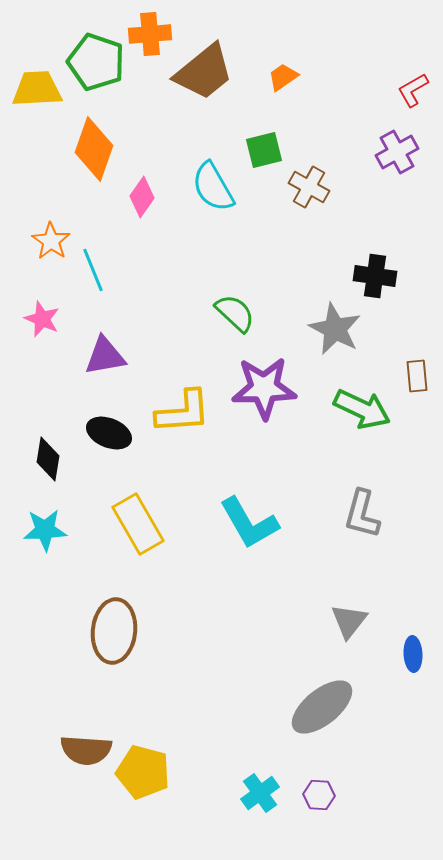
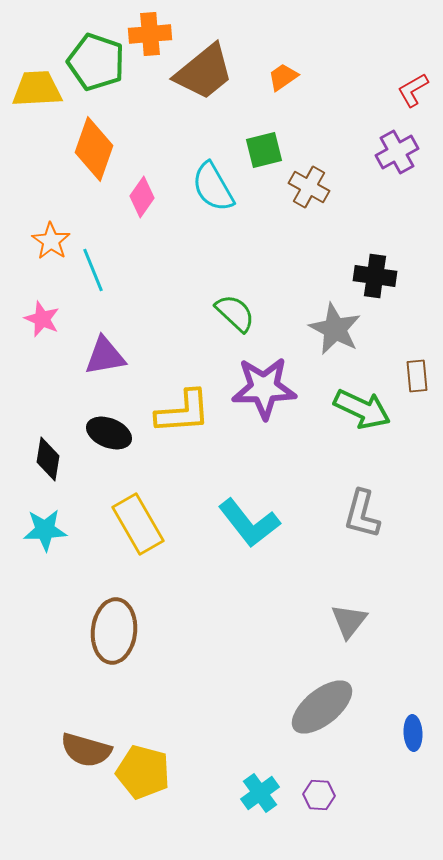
cyan L-shape: rotated 8 degrees counterclockwise
blue ellipse: moved 79 px down
brown semicircle: rotated 12 degrees clockwise
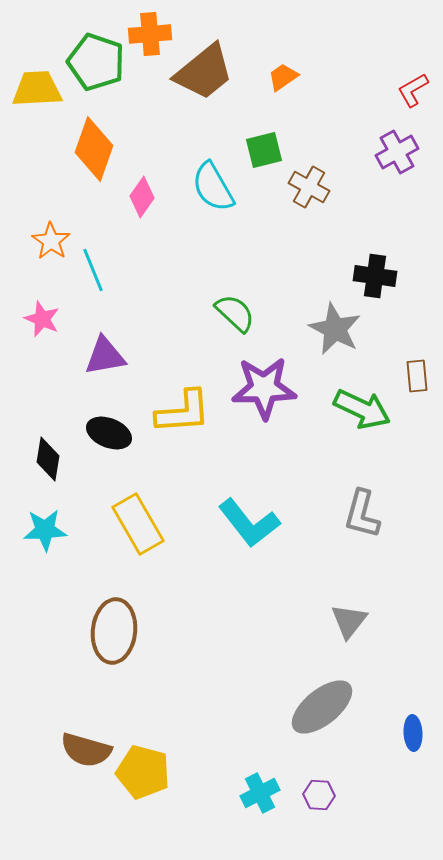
cyan cross: rotated 9 degrees clockwise
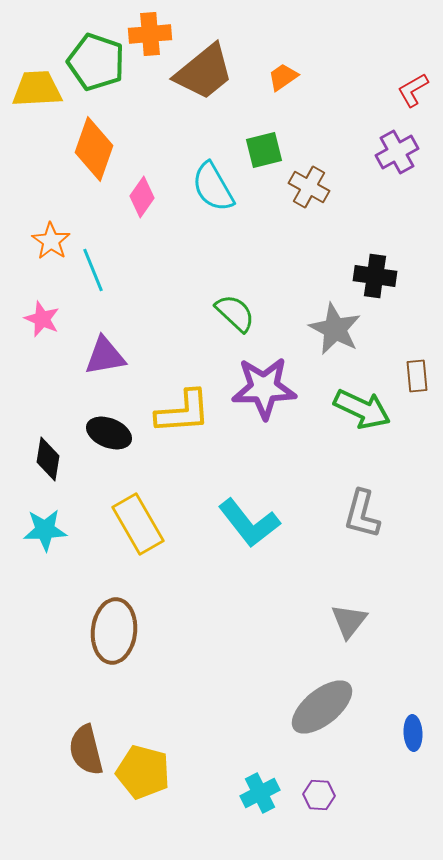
brown semicircle: rotated 60 degrees clockwise
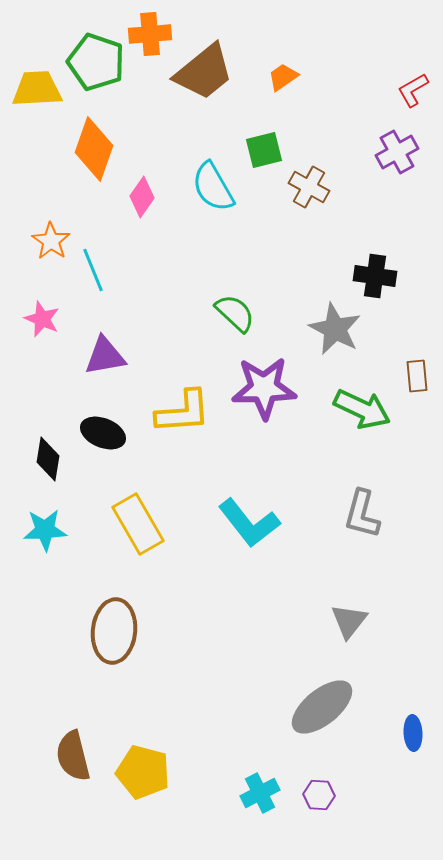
black ellipse: moved 6 px left
brown semicircle: moved 13 px left, 6 px down
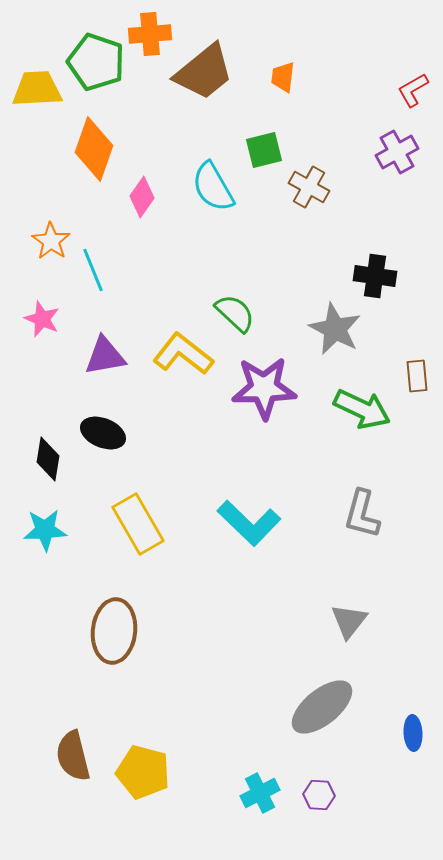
orange trapezoid: rotated 48 degrees counterclockwise
yellow L-shape: moved 58 px up; rotated 138 degrees counterclockwise
cyan L-shape: rotated 8 degrees counterclockwise
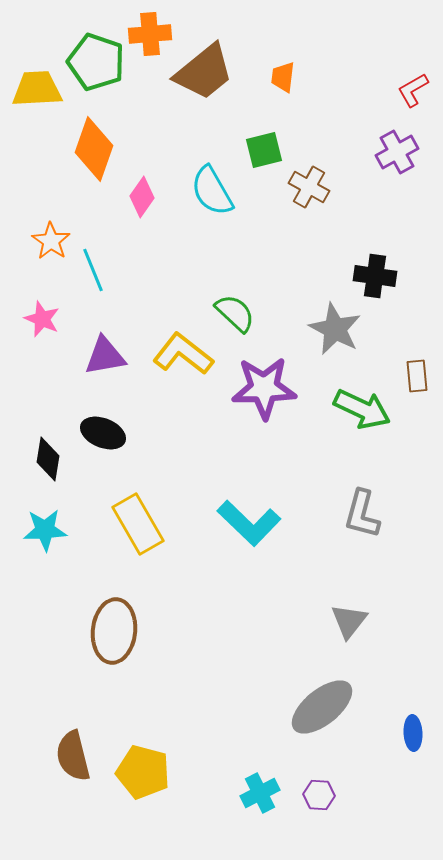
cyan semicircle: moved 1 px left, 4 px down
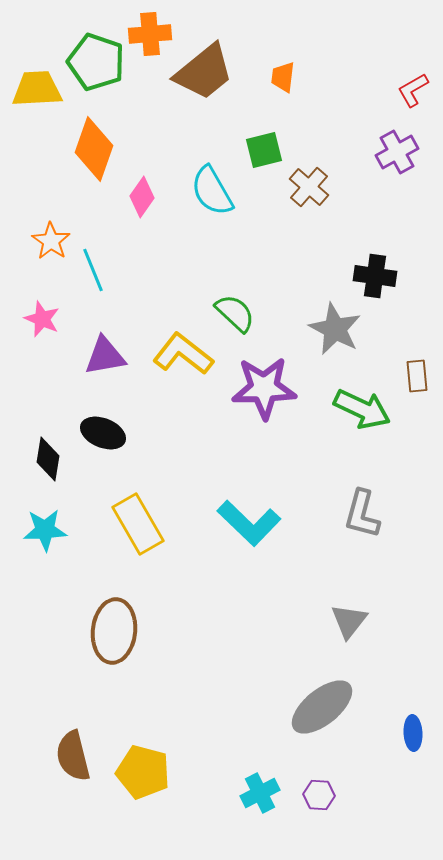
brown cross: rotated 12 degrees clockwise
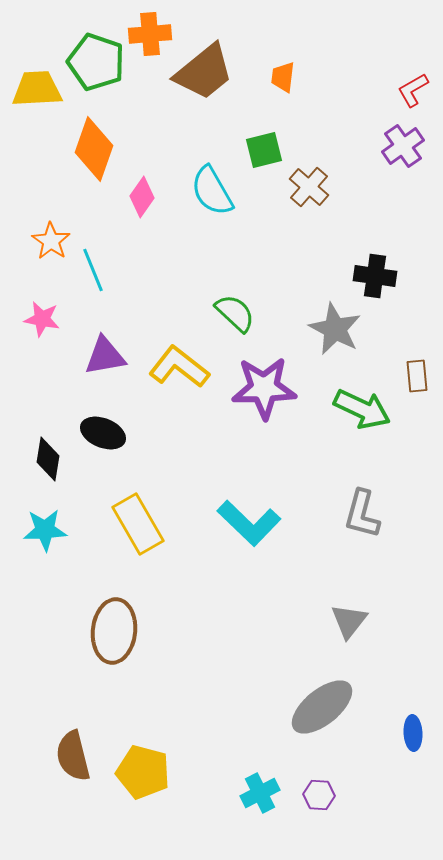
purple cross: moved 6 px right, 6 px up; rotated 6 degrees counterclockwise
pink star: rotated 12 degrees counterclockwise
yellow L-shape: moved 4 px left, 13 px down
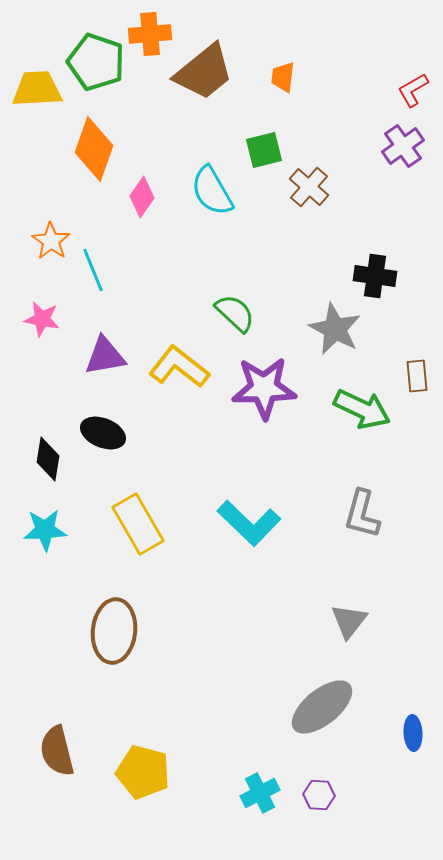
brown semicircle: moved 16 px left, 5 px up
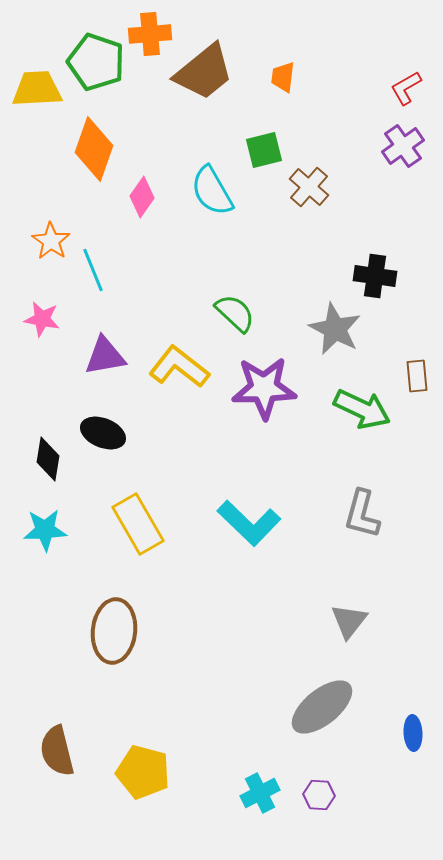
red L-shape: moved 7 px left, 2 px up
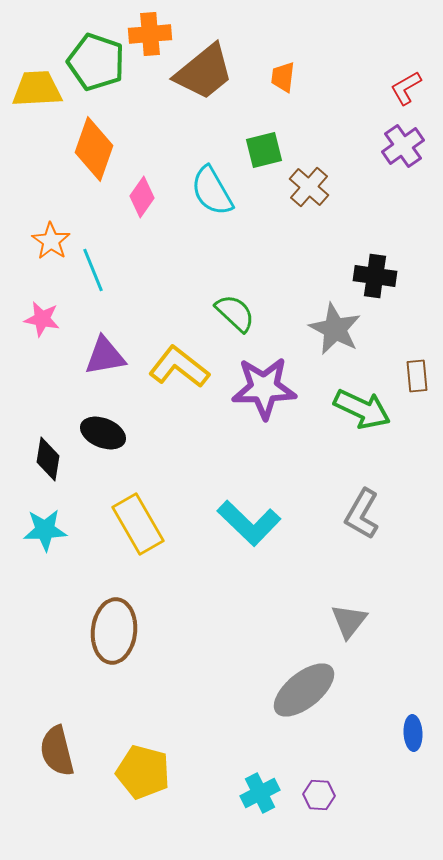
gray L-shape: rotated 15 degrees clockwise
gray ellipse: moved 18 px left, 17 px up
